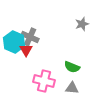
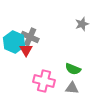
green semicircle: moved 1 px right, 2 px down
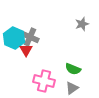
cyan hexagon: moved 4 px up
gray triangle: rotated 40 degrees counterclockwise
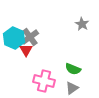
gray star: rotated 24 degrees counterclockwise
gray cross: rotated 30 degrees clockwise
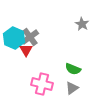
pink cross: moved 2 px left, 3 px down
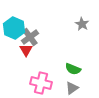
cyan hexagon: moved 10 px up
pink cross: moved 1 px left, 1 px up
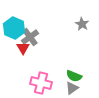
red triangle: moved 3 px left, 2 px up
green semicircle: moved 1 px right, 7 px down
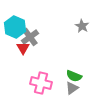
gray star: moved 2 px down
cyan hexagon: moved 1 px right, 1 px up
